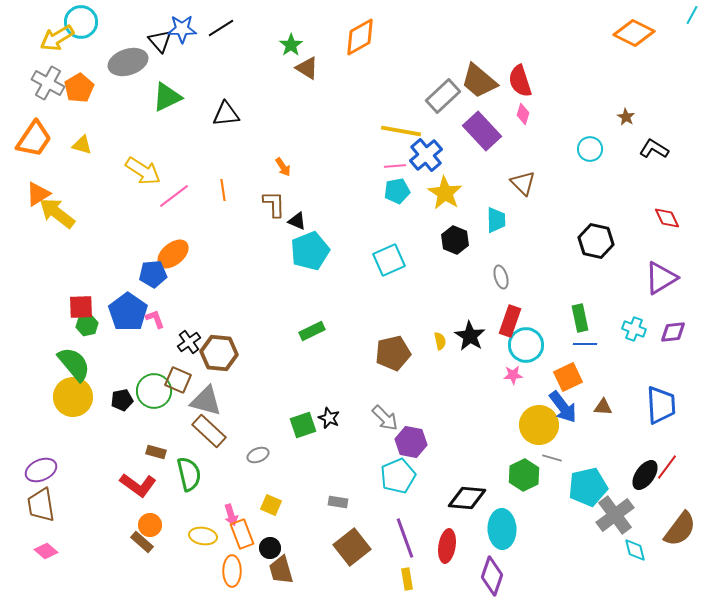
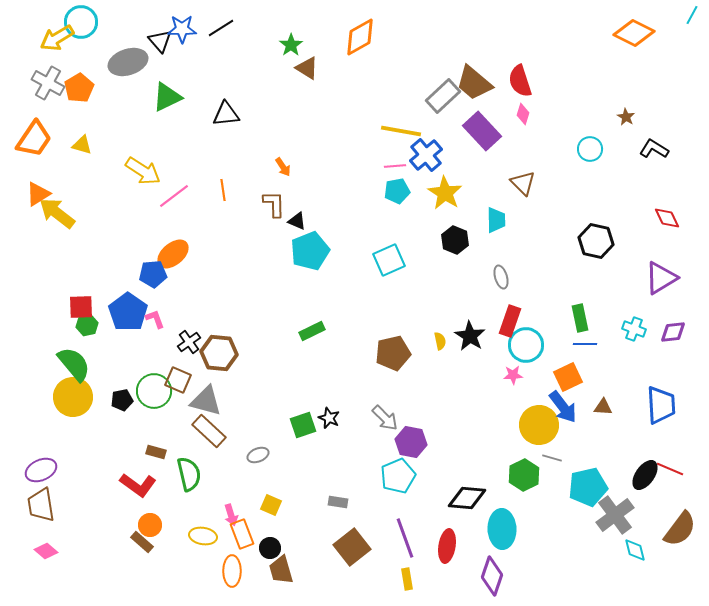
brown trapezoid at (479, 81): moved 5 px left, 2 px down
red line at (667, 467): moved 3 px right, 2 px down; rotated 76 degrees clockwise
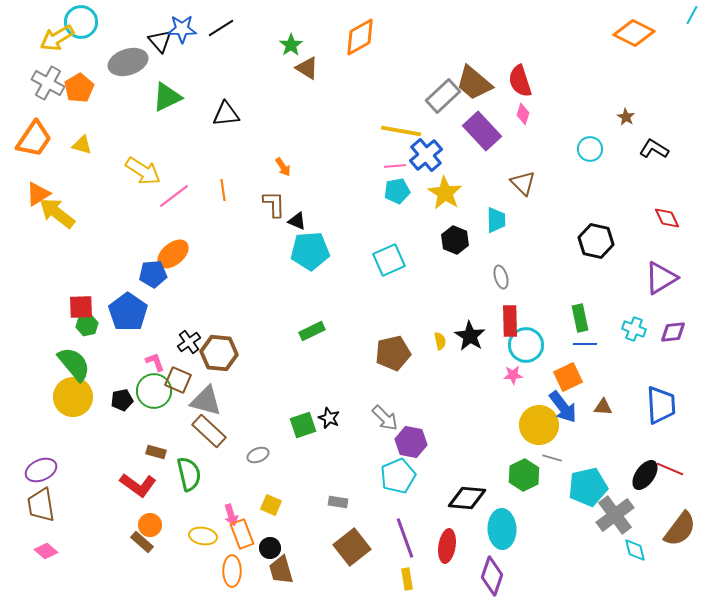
cyan pentagon at (310, 251): rotated 18 degrees clockwise
pink L-shape at (155, 319): moved 43 px down
red rectangle at (510, 321): rotated 20 degrees counterclockwise
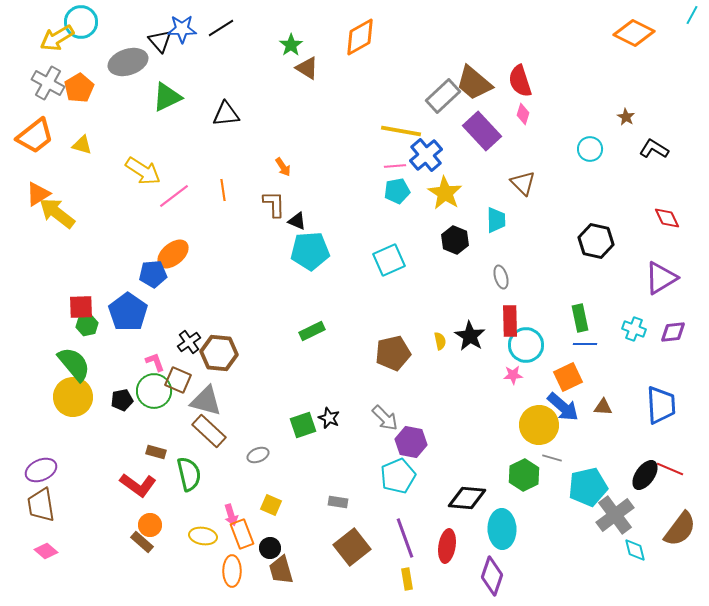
orange trapezoid at (34, 139): moved 1 px right, 3 px up; rotated 18 degrees clockwise
blue arrow at (563, 407): rotated 12 degrees counterclockwise
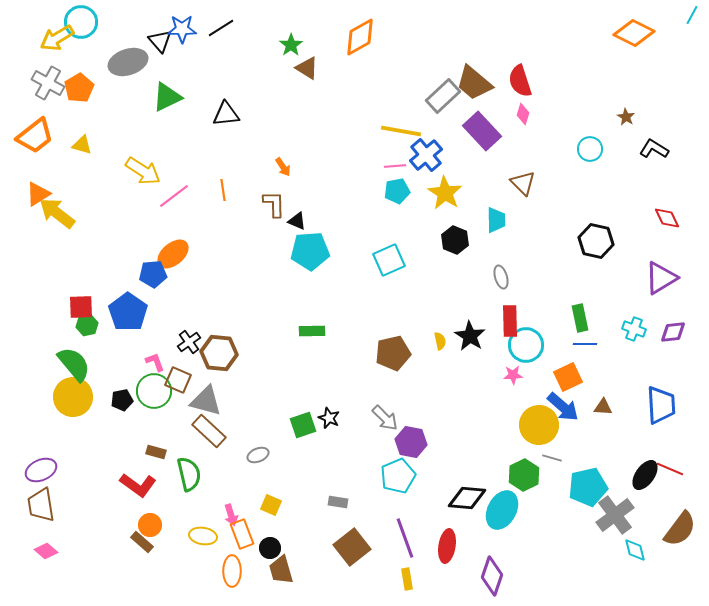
green rectangle at (312, 331): rotated 25 degrees clockwise
cyan ellipse at (502, 529): moved 19 px up; rotated 30 degrees clockwise
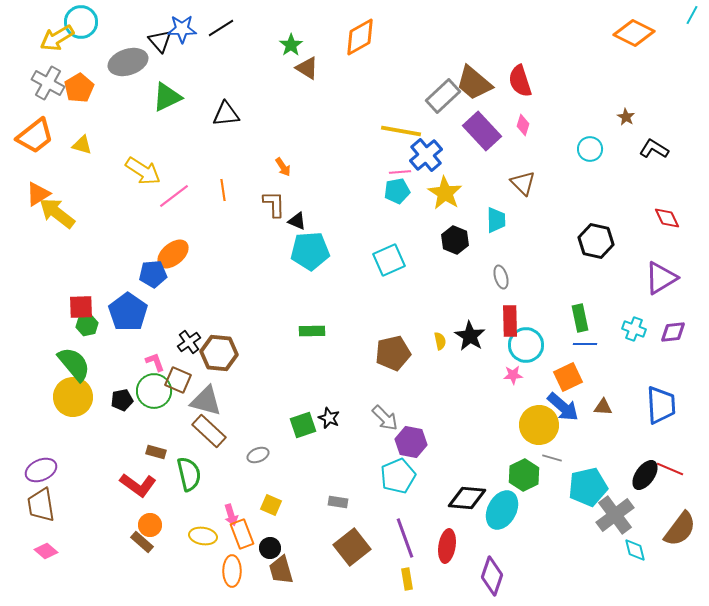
pink diamond at (523, 114): moved 11 px down
pink line at (395, 166): moved 5 px right, 6 px down
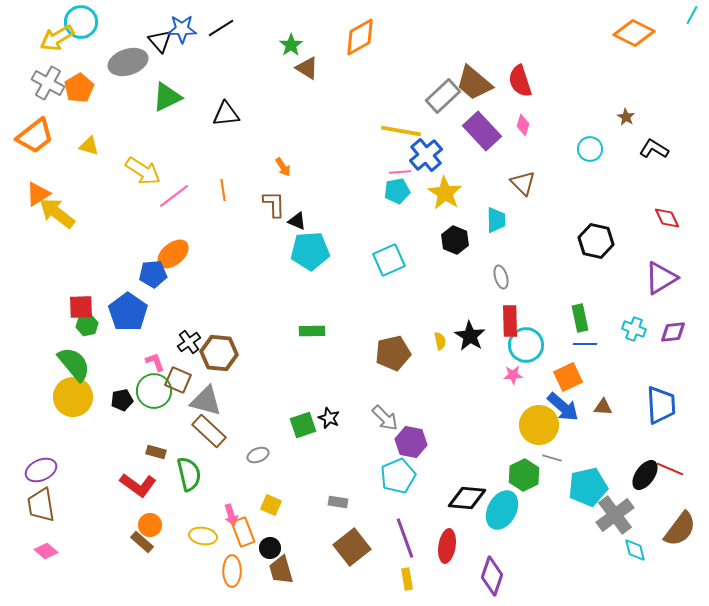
yellow triangle at (82, 145): moved 7 px right, 1 px down
orange rectangle at (242, 534): moved 1 px right, 2 px up
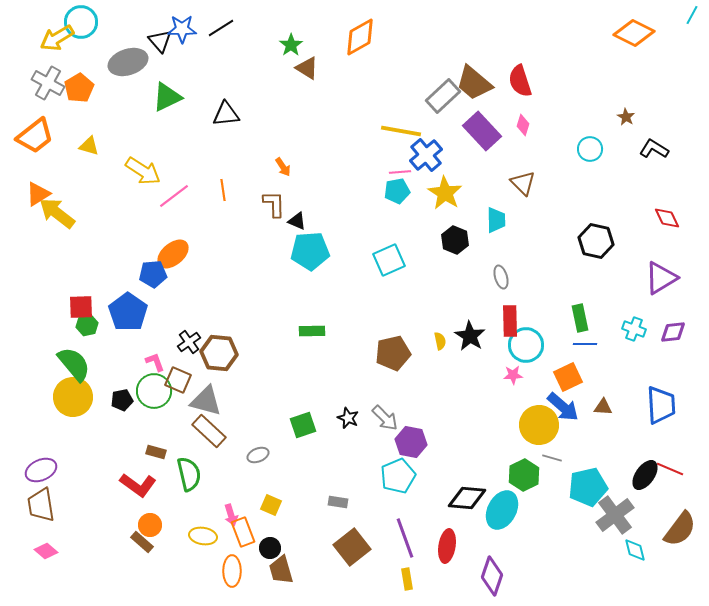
black star at (329, 418): moved 19 px right
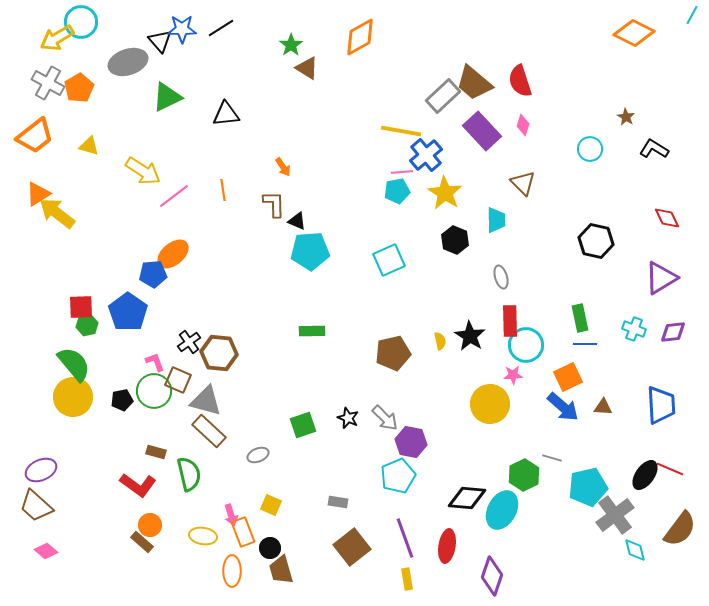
pink line at (400, 172): moved 2 px right
yellow circle at (539, 425): moved 49 px left, 21 px up
brown trapezoid at (41, 505): moved 5 px left, 1 px down; rotated 39 degrees counterclockwise
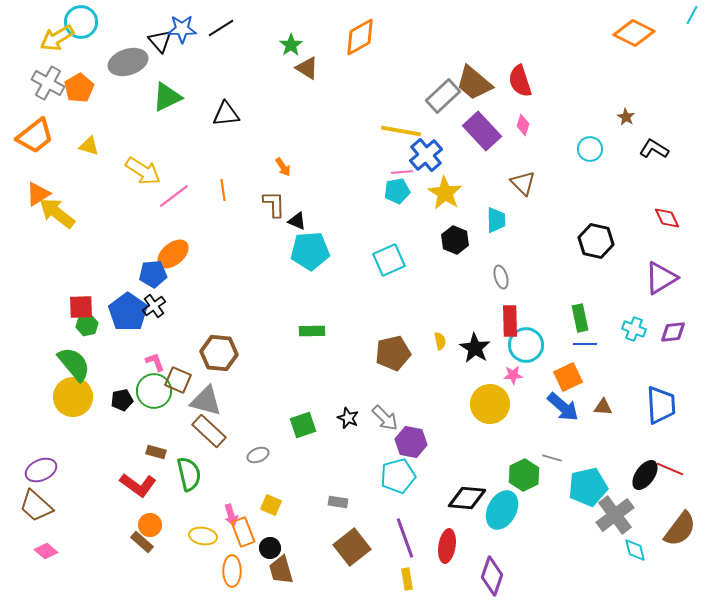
black star at (470, 336): moved 5 px right, 12 px down
black cross at (189, 342): moved 35 px left, 36 px up
cyan pentagon at (398, 476): rotated 8 degrees clockwise
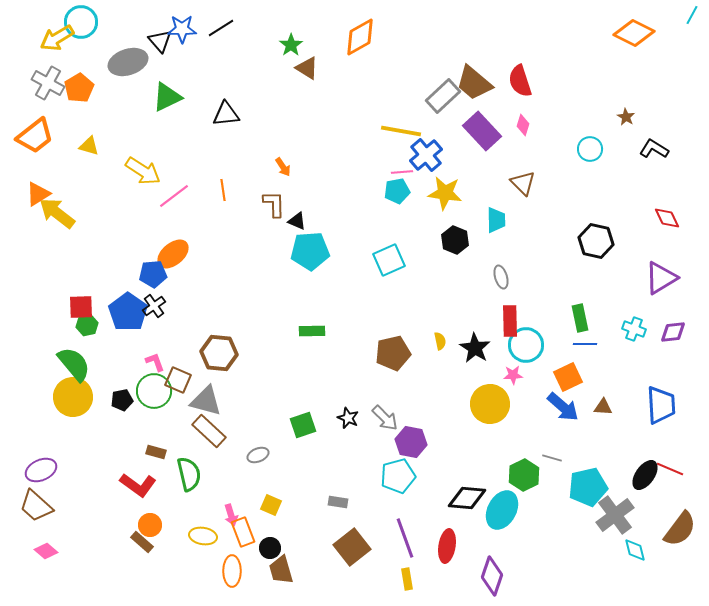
yellow star at (445, 193): rotated 24 degrees counterclockwise
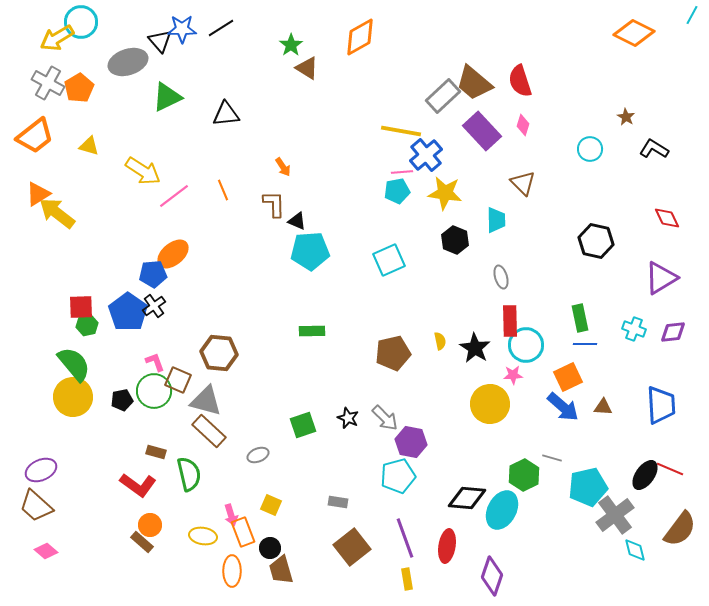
orange line at (223, 190): rotated 15 degrees counterclockwise
